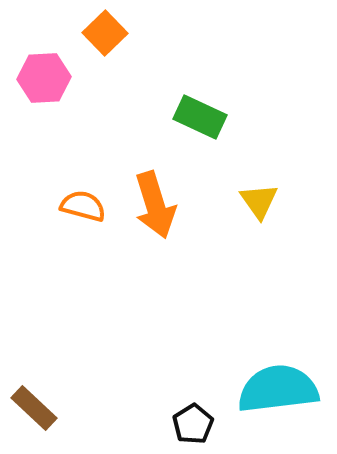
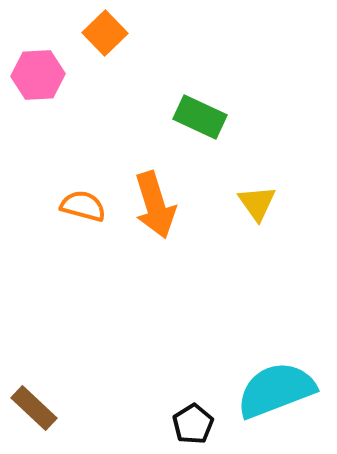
pink hexagon: moved 6 px left, 3 px up
yellow triangle: moved 2 px left, 2 px down
cyan semicircle: moved 2 px left, 1 px down; rotated 14 degrees counterclockwise
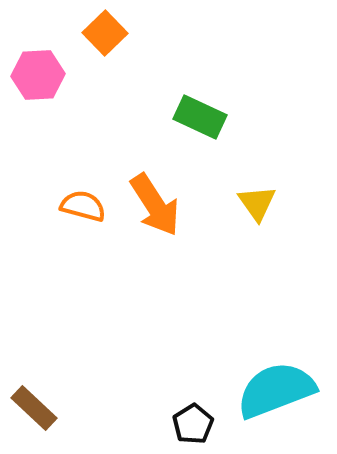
orange arrow: rotated 16 degrees counterclockwise
